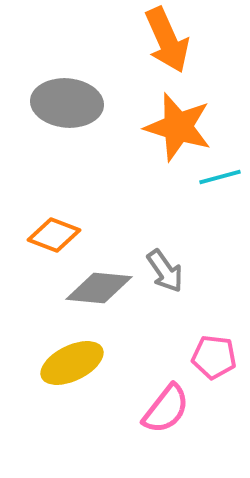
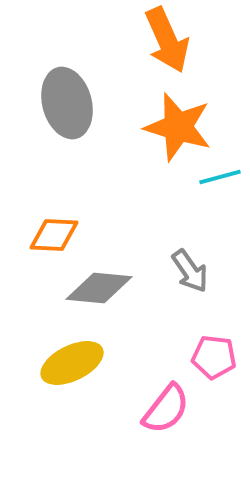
gray ellipse: rotated 70 degrees clockwise
orange diamond: rotated 18 degrees counterclockwise
gray arrow: moved 25 px right
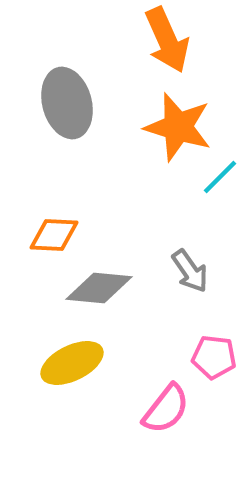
cyan line: rotated 30 degrees counterclockwise
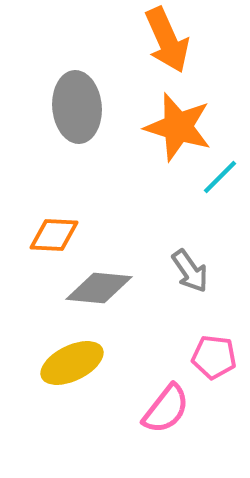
gray ellipse: moved 10 px right, 4 px down; rotated 10 degrees clockwise
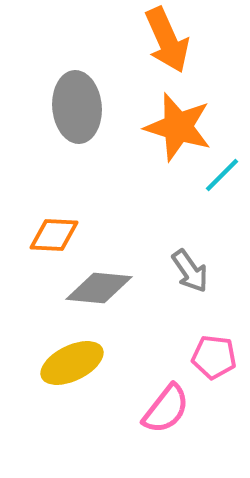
cyan line: moved 2 px right, 2 px up
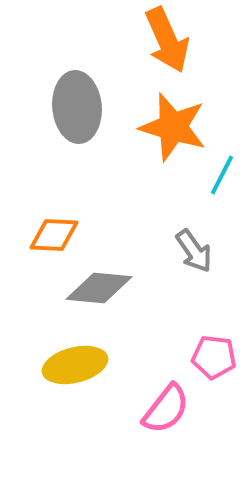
orange star: moved 5 px left
cyan line: rotated 18 degrees counterclockwise
gray arrow: moved 4 px right, 20 px up
yellow ellipse: moved 3 px right, 2 px down; rotated 12 degrees clockwise
